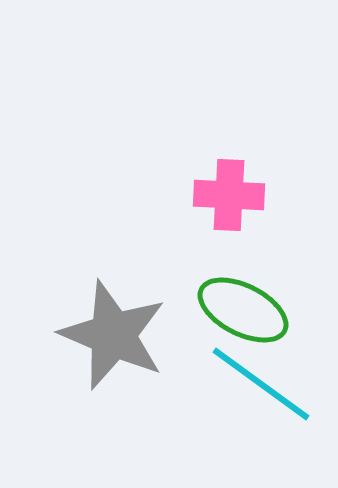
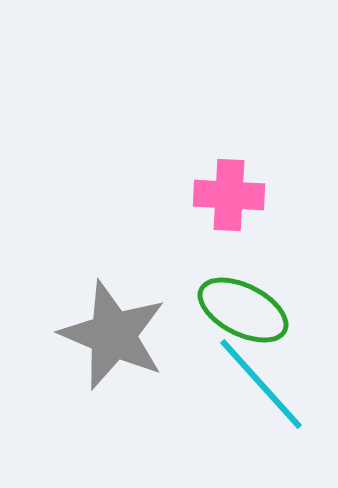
cyan line: rotated 12 degrees clockwise
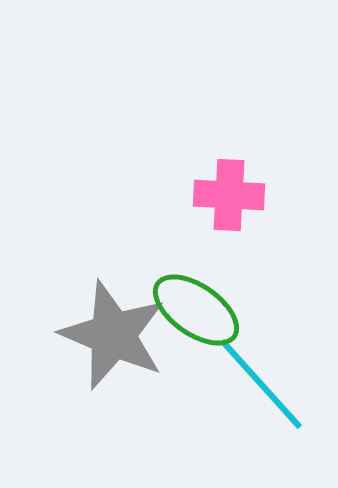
green ellipse: moved 47 px left; rotated 8 degrees clockwise
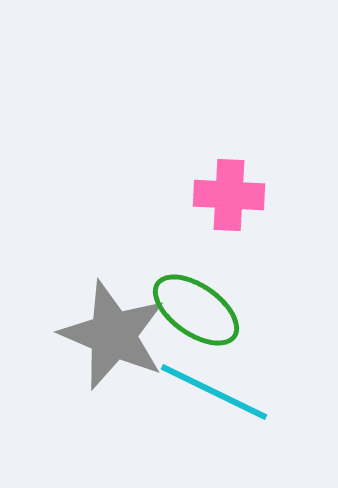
cyan line: moved 47 px left, 8 px down; rotated 22 degrees counterclockwise
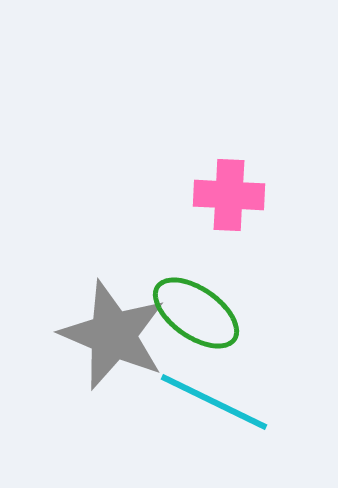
green ellipse: moved 3 px down
cyan line: moved 10 px down
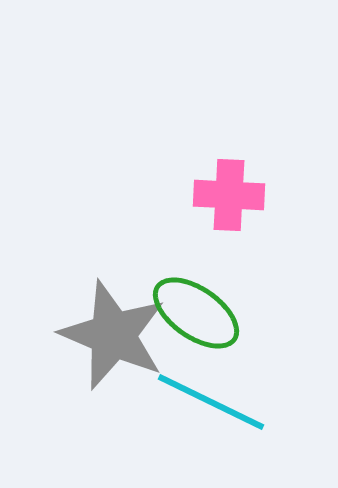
cyan line: moved 3 px left
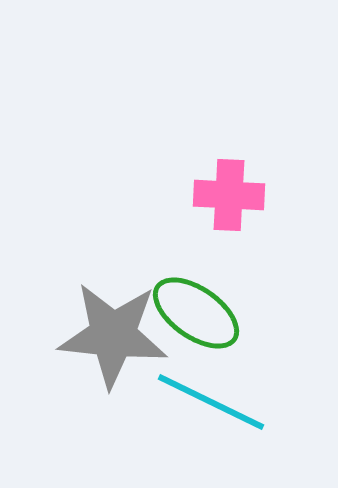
gray star: rotated 17 degrees counterclockwise
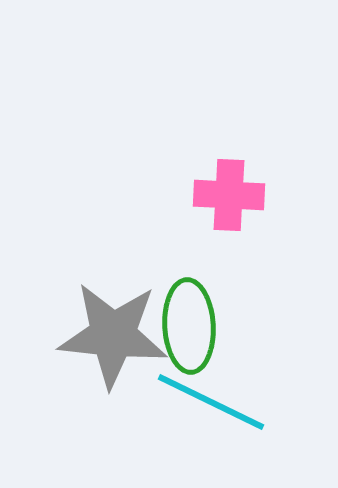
green ellipse: moved 7 px left, 13 px down; rotated 52 degrees clockwise
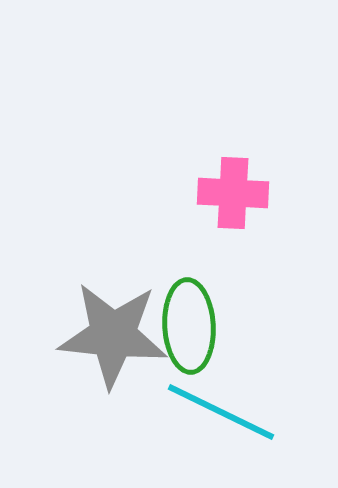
pink cross: moved 4 px right, 2 px up
cyan line: moved 10 px right, 10 px down
